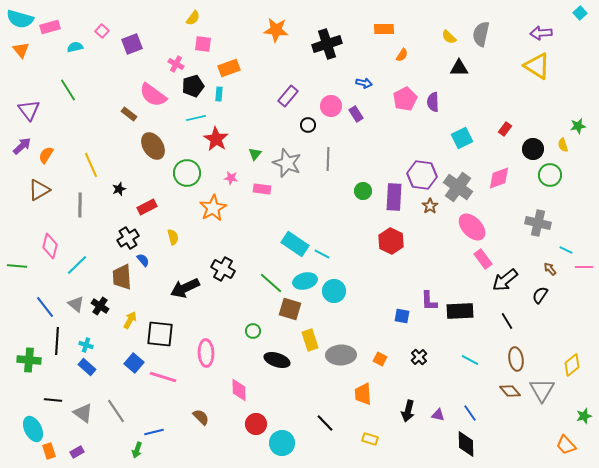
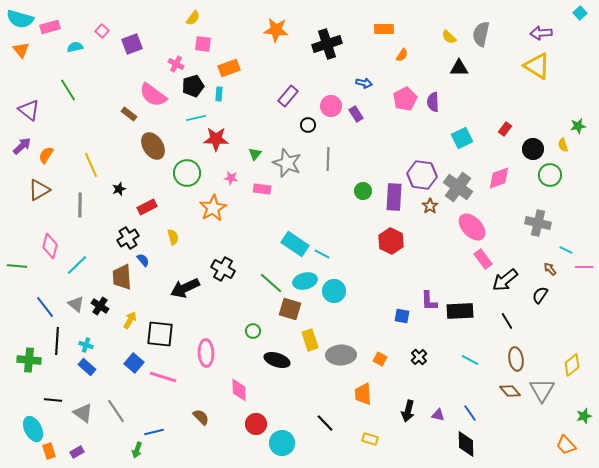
purple triangle at (29, 110): rotated 15 degrees counterclockwise
red star at (216, 139): rotated 30 degrees counterclockwise
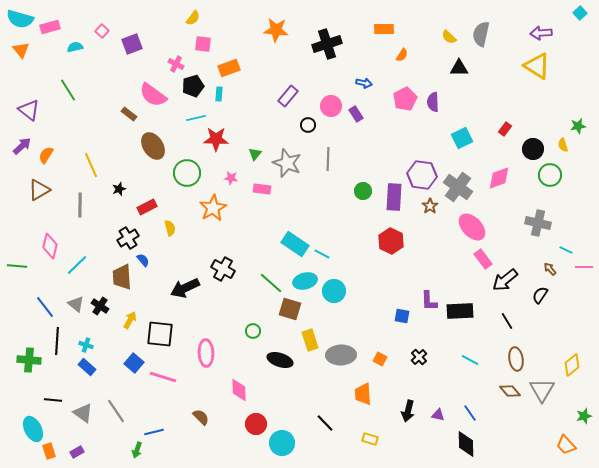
yellow semicircle at (173, 237): moved 3 px left, 9 px up
black ellipse at (277, 360): moved 3 px right
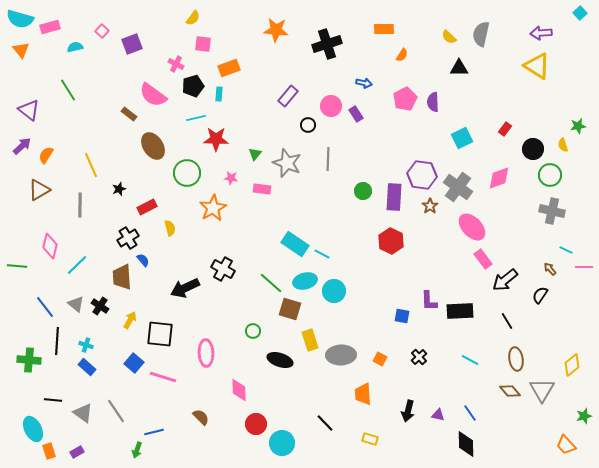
gray cross at (538, 223): moved 14 px right, 12 px up
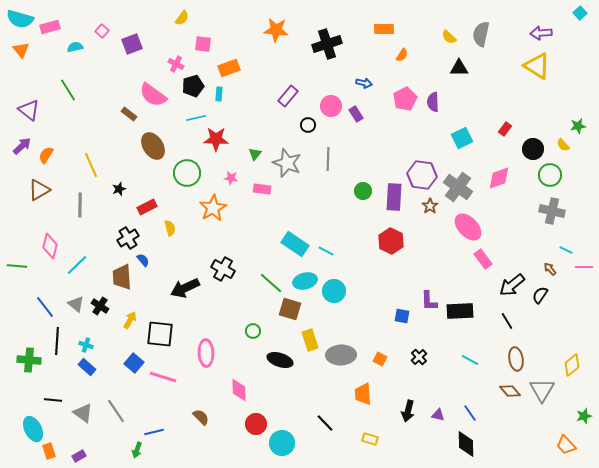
yellow semicircle at (193, 18): moved 11 px left
yellow semicircle at (563, 145): rotated 24 degrees counterclockwise
pink ellipse at (472, 227): moved 4 px left
cyan line at (322, 254): moved 4 px right, 3 px up
black arrow at (505, 280): moved 7 px right, 5 px down
purple rectangle at (77, 452): moved 2 px right, 4 px down
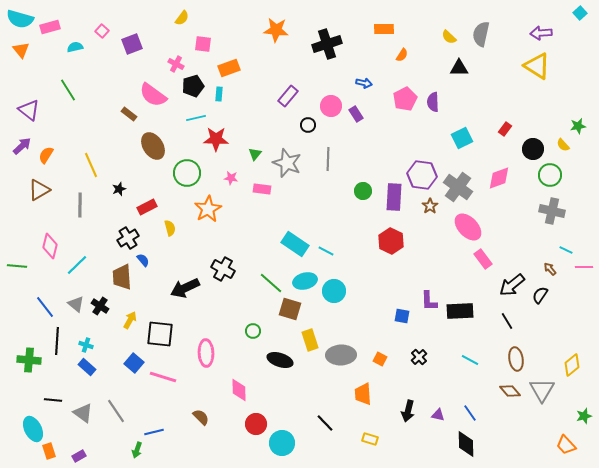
orange star at (213, 208): moved 5 px left, 1 px down
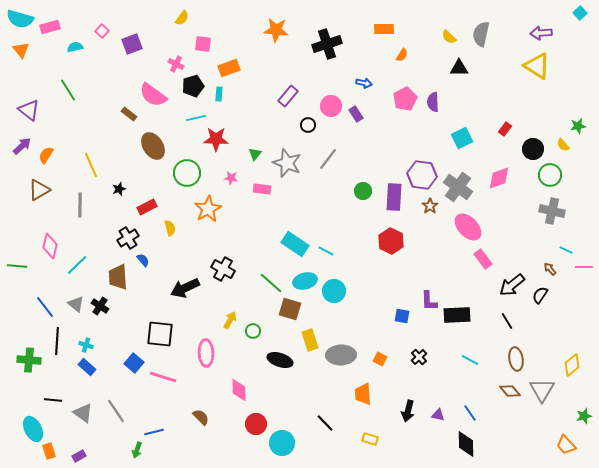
gray line at (328, 159): rotated 35 degrees clockwise
brown trapezoid at (122, 277): moved 4 px left
black rectangle at (460, 311): moved 3 px left, 4 px down
yellow arrow at (130, 320): moved 100 px right
